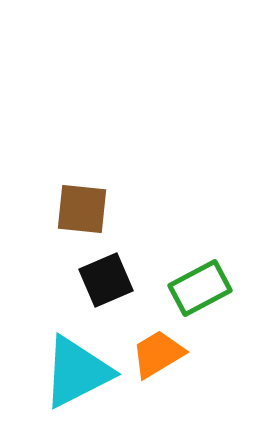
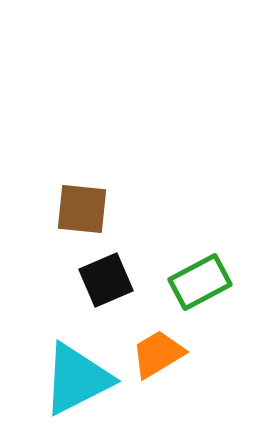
green rectangle: moved 6 px up
cyan triangle: moved 7 px down
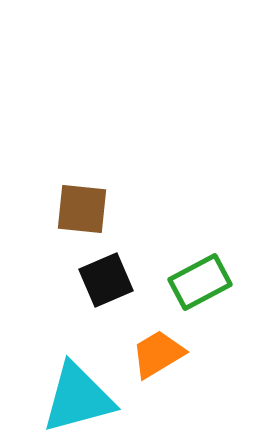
cyan triangle: moved 1 px right, 19 px down; rotated 12 degrees clockwise
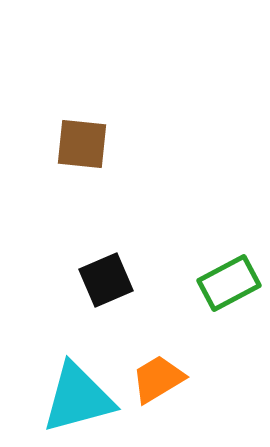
brown square: moved 65 px up
green rectangle: moved 29 px right, 1 px down
orange trapezoid: moved 25 px down
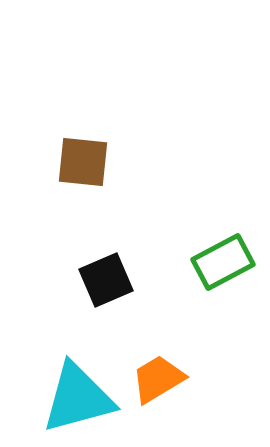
brown square: moved 1 px right, 18 px down
green rectangle: moved 6 px left, 21 px up
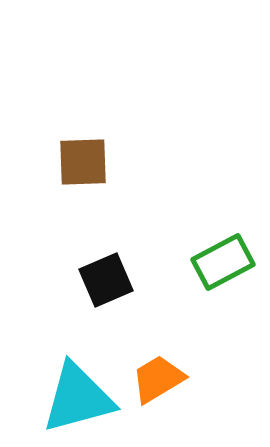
brown square: rotated 8 degrees counterclockwise
